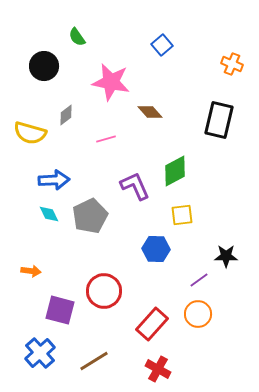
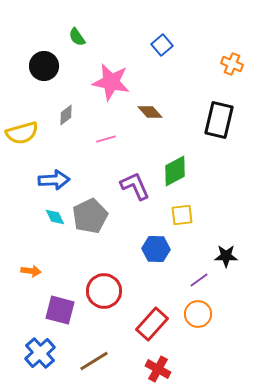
yellow semicircle: moved 8 px left; rotated 32 degrees counterclockwise
cyan diamond: moved 6 px right, 3 px down
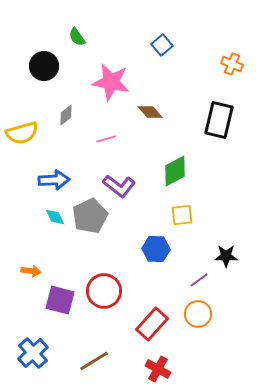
purple L-shape: moved 16 px left; rotated 152 degrees clockwise
purple square: moved 10 px up
blue cross: moved 7 px left
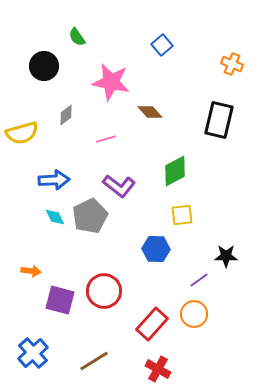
orange circle: moved 4 px left
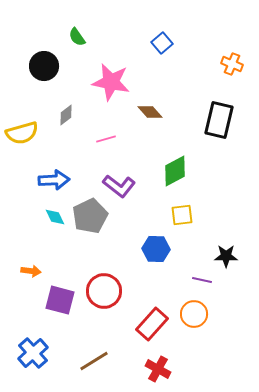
blue square: moved 2 px up
purple line: moved 3 px right; rotated 48 degrees clockwise
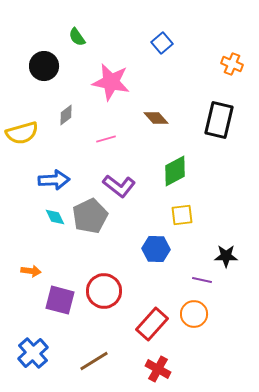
brown diamond: moved 6 px right, 6 px down
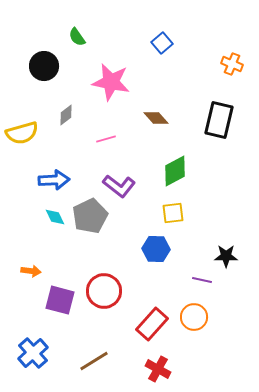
yellow square: moved 9 px left, 2 px up
orange circle: moved 3 px down
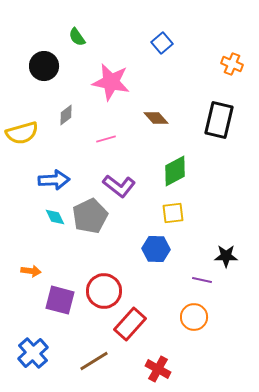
red rectangle: moved 22 px left
